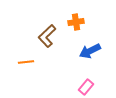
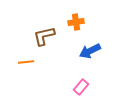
brown L-shape: moved 3 px left; rotated 30 degrees clockwise
pink rectangle: moved 5 px left
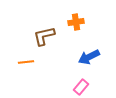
blue arrow: moved 1 px left, 6 px down
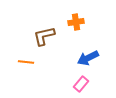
blue arrow: moved 1 px left, 1 px down
orange line: rotated 14 degrees clockwise
pink rectangle: moved 3 px up
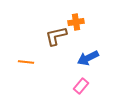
brown L-shape: moved 12 px right
pink rectangle: moved 2 px down
